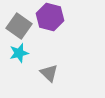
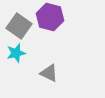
cyan star: moved 3 px left
gray triangle: rotated 18 degrees counterclockwise
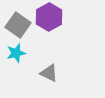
purple hexagon: moved 1 px left; rotated 16 degrees clockwise
gray square: moved 1 px left, 1 px up
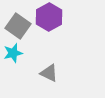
gray square: moved 1 px down
cyan star: moved 3 px left
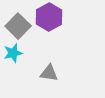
gray square: rotated 10 degrees clockwise
gray triangle: rotated 18 degrees counterclockwise
